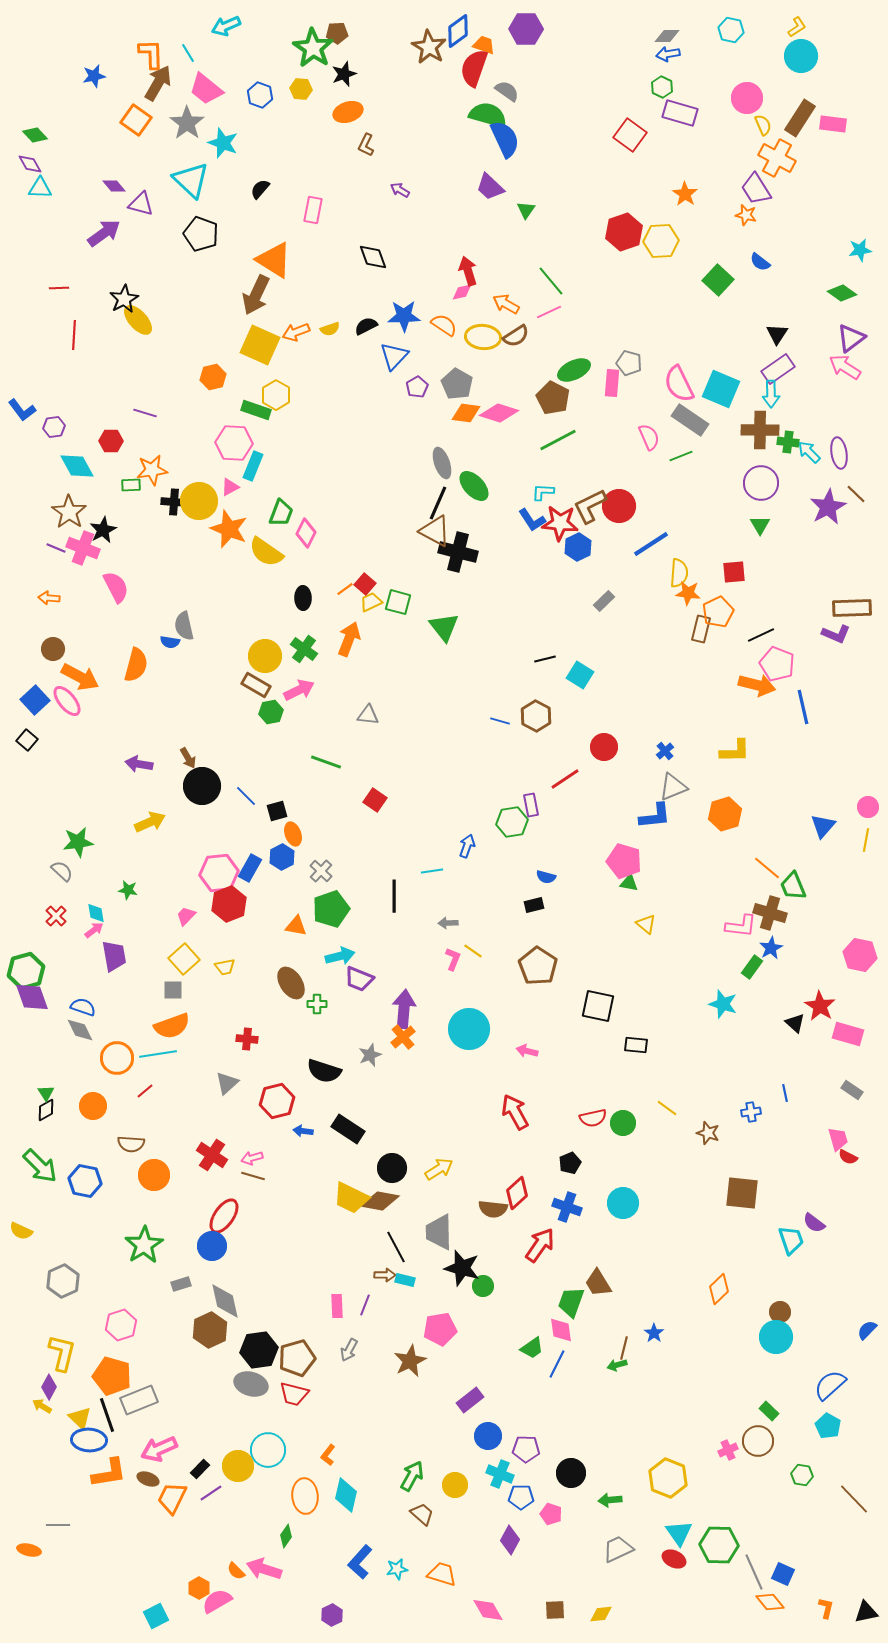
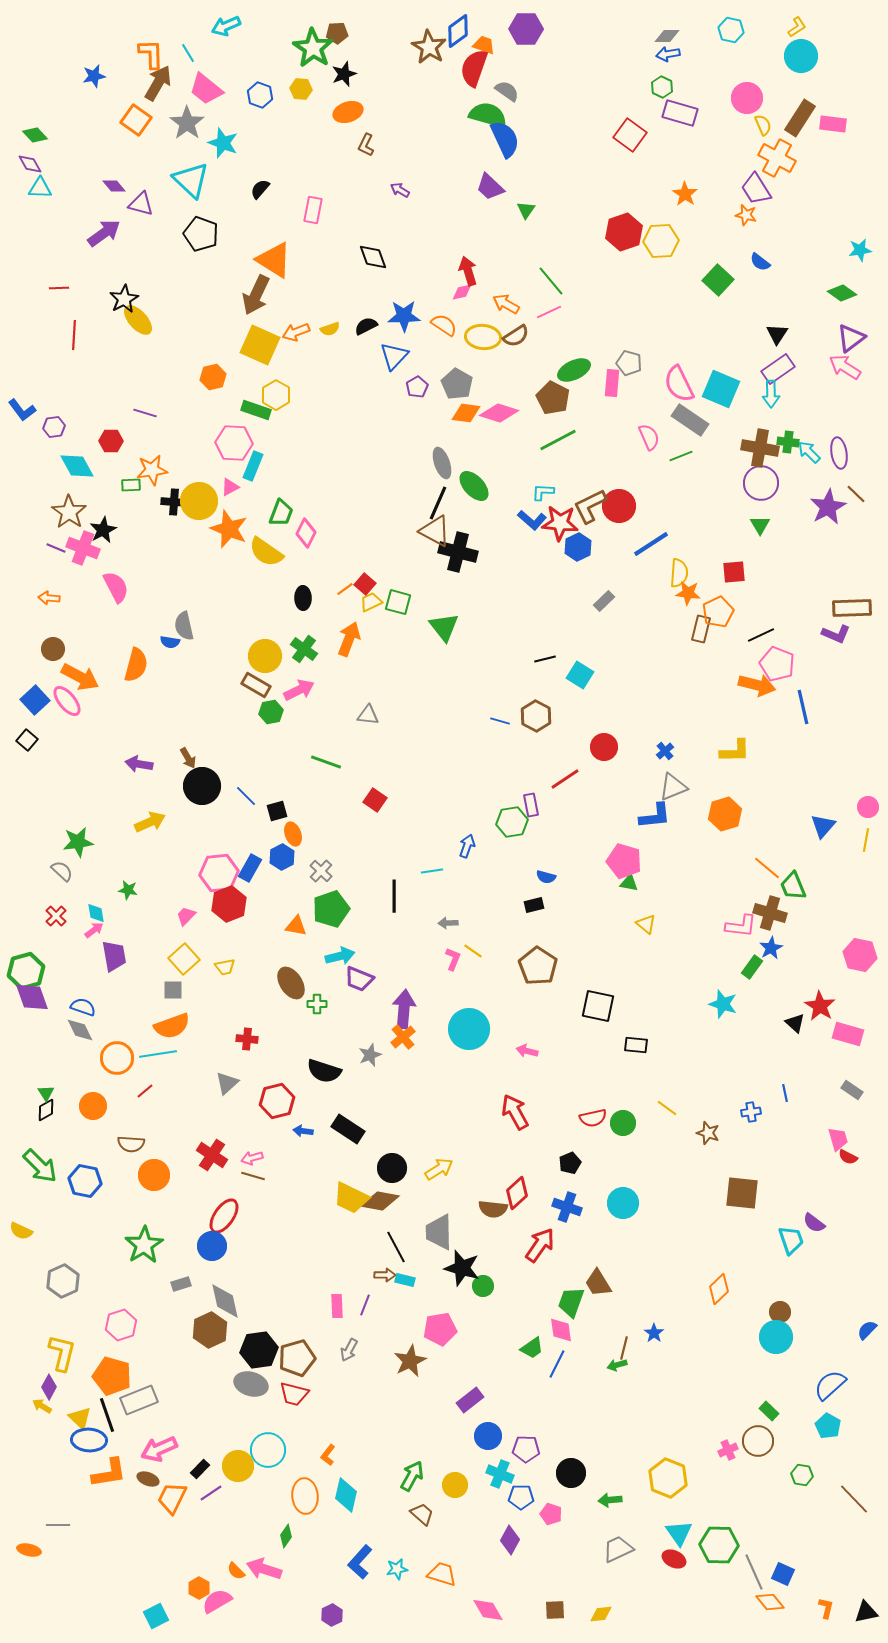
brown cross at (760, 430): moved 18 px down; rotated 9 degrees clockwise
blue L-shape at (532, 520): rotated 16 degrees counterclockwise
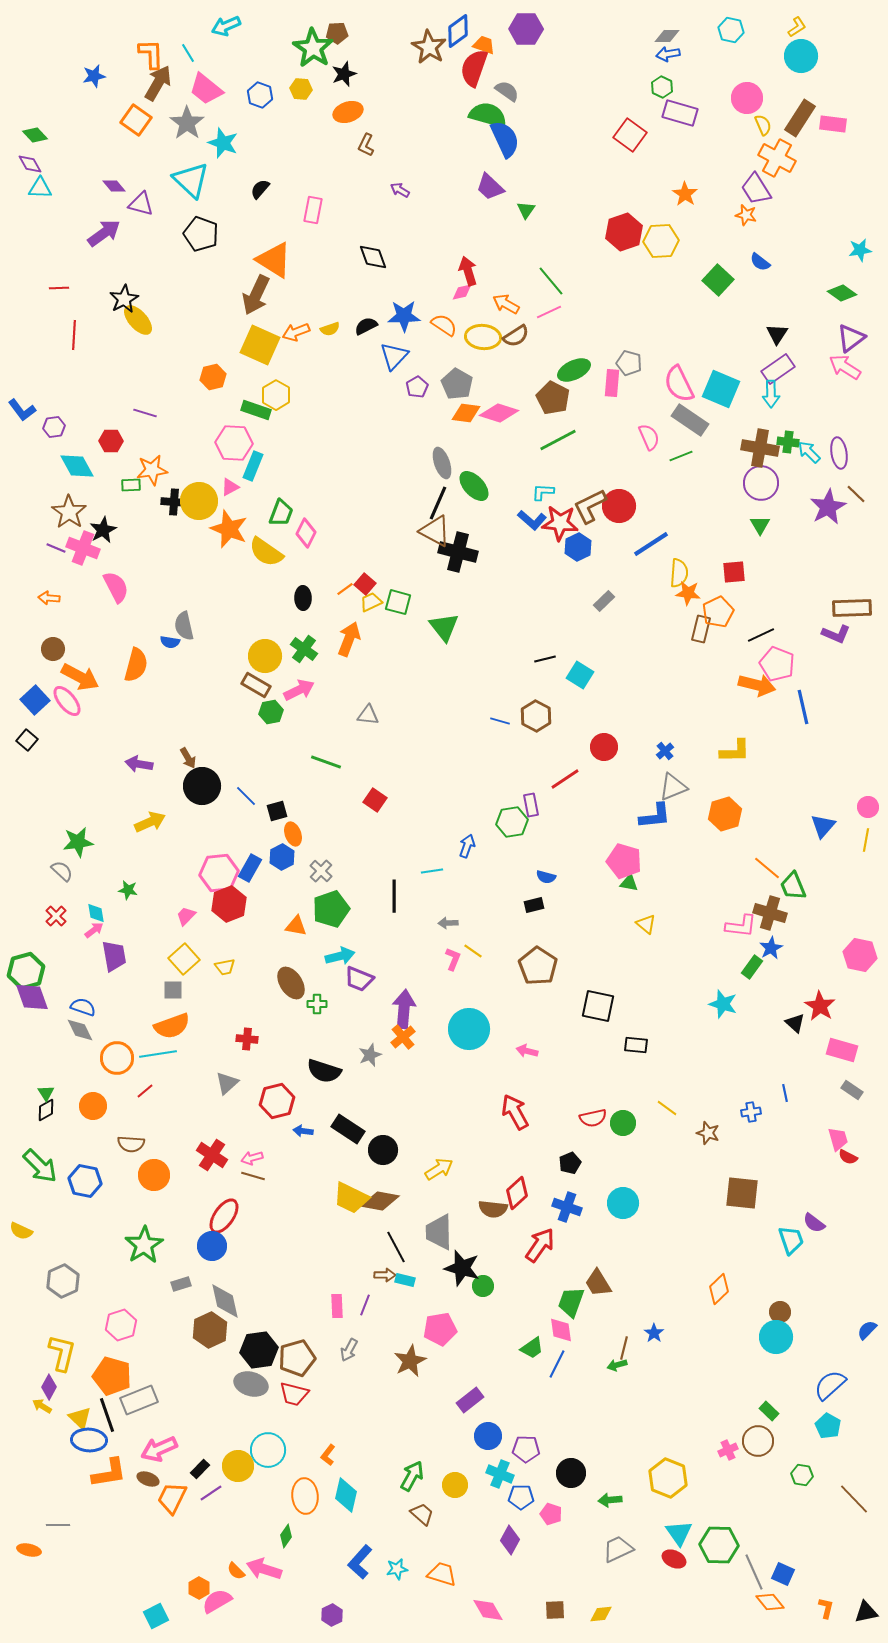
pink rectangle at (848, 1034): moved 6 px left, 16 px down
black circle at (392, 1168): moved 9 px left, 18 px up
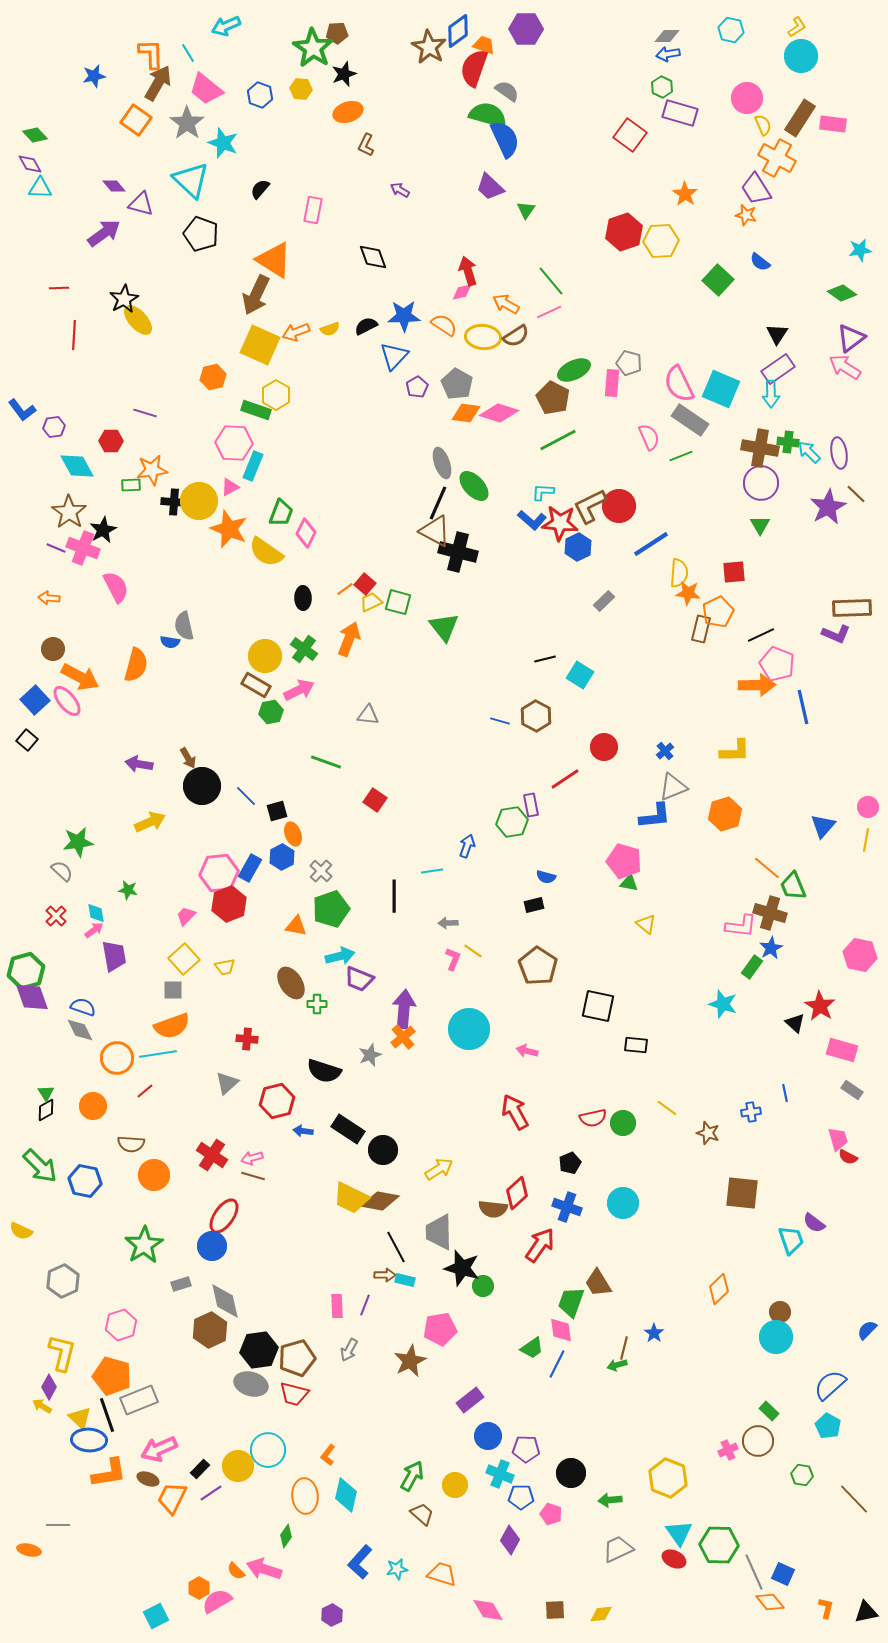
orange arrow at (757, 685): rotated 15 degrees counterclockwise
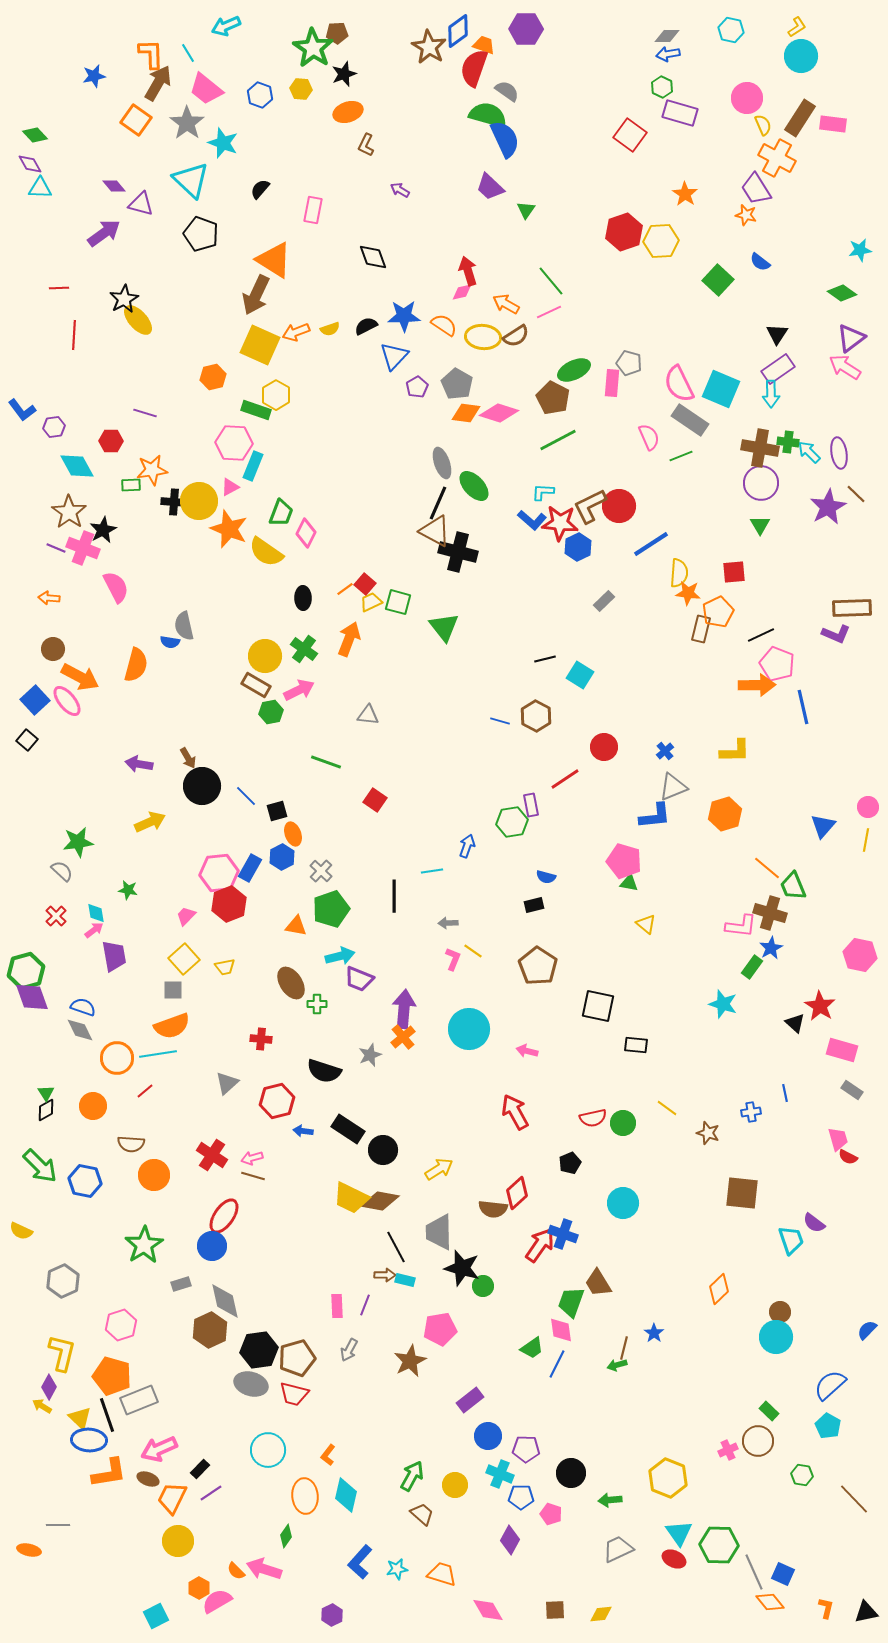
red cross at (247, 1039): moved 14 px right
blue cross at (567, 1207): moved 4 px left, 27 px down
yellow circle at (238, 1466): moved 60 px left, 75 px down
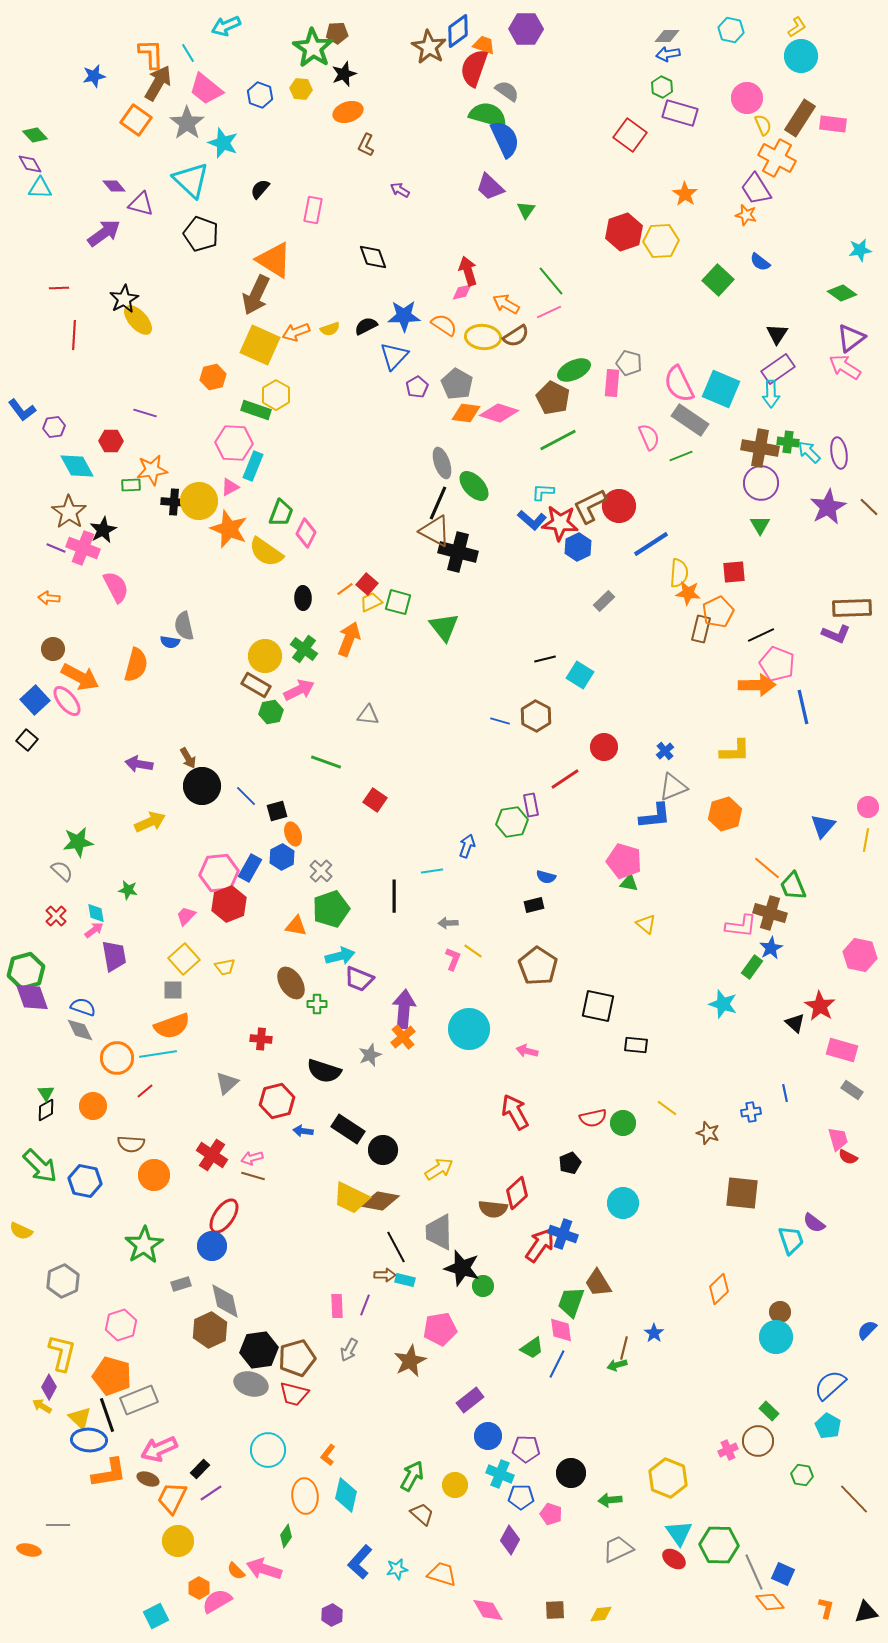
brown line at (856, 494): moved 13 px right, 13 px down
red square at (365, 584): moved 2 px right
red ellipse at (674, 1559): rotated 10 degrees clockwise
